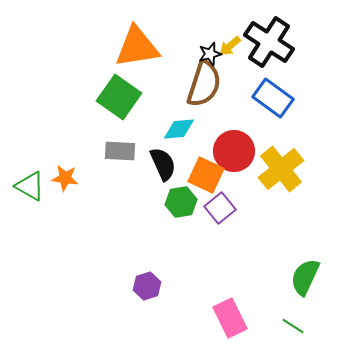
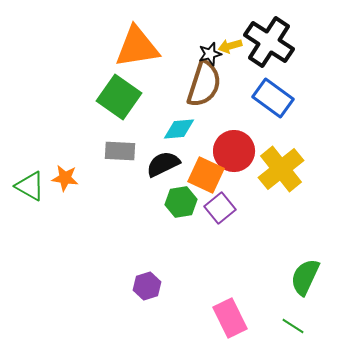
yellow arrow: rotated 25 degrees clockwise
black semicircle: rotated 92 degrees counterclockwise
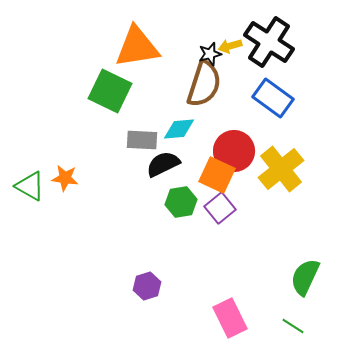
green square: moved 9 px left, 6 px up; rotated 9 degrees counterclockwise
gray rectangle: moved 22 px right, 11 px up
orange square: moved 11 px right
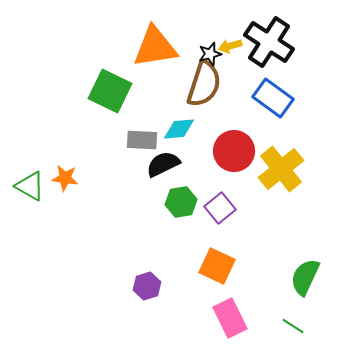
orange triangle: moved 18 px right
orange square: moved 91 px down
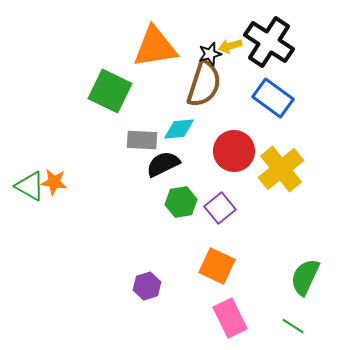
orange star: moved 11 px left, 4 px down
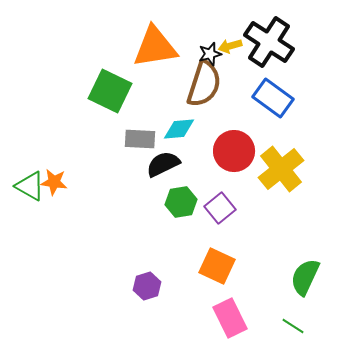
gray rectangle: moved 2 px left, 1 px up
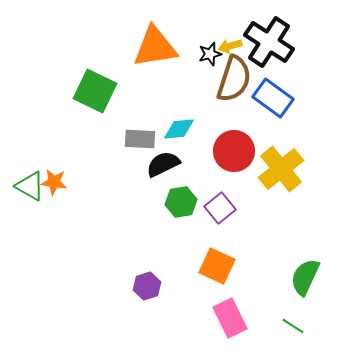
brown semicircle: moved 30 px right, 5 px up
green square: moved 15 px left
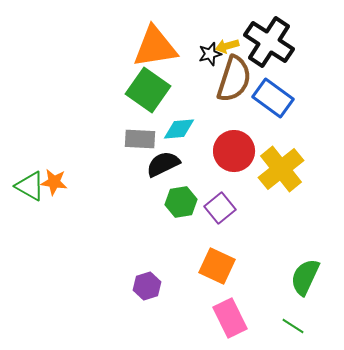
yellow arrow: moved 3 px left
green square: moved 53 px right, 1 px up; rotated 9 degrees clockwise
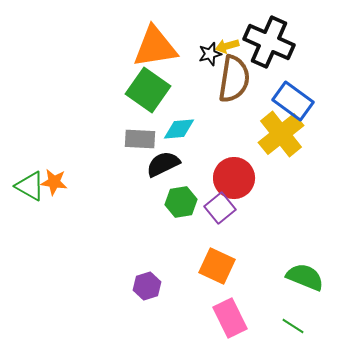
black cross: rotated 9 degrees counterclockwise
brown semicircle: rotated 9 degrees counterclockwise
blue rectangle: moved 20 px right, 3 px down
red circle: moved 27 px down
yellow cross: moved 35 px up
green semicircle: rotated 87 degrees clockwise
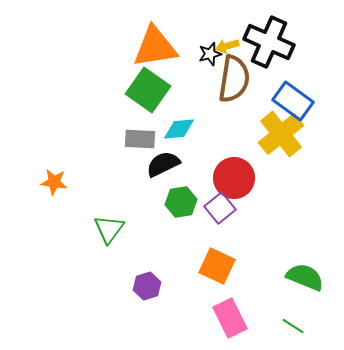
green triangle: moved 79 px right, 43 px down; rotated 36 degrees clockwise
